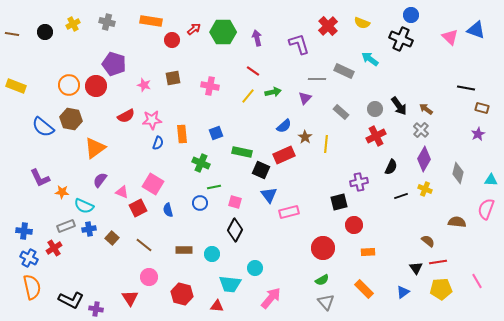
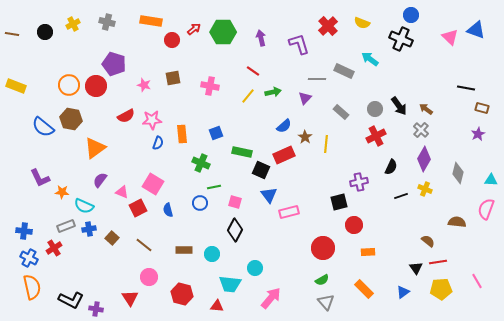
purple arrow at (257, 38): moved 4 px right
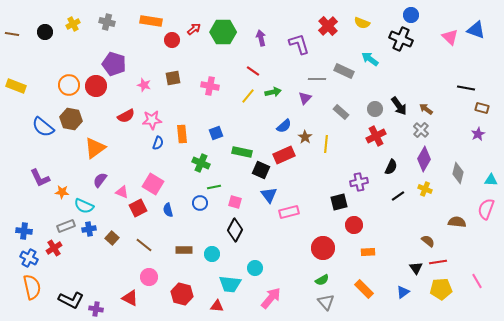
black line at (401, 196): moved 3 px left; rotated 16 degrees counterclockwise
red triangle at (130, 298): rotated 30 degrees counterclockwise
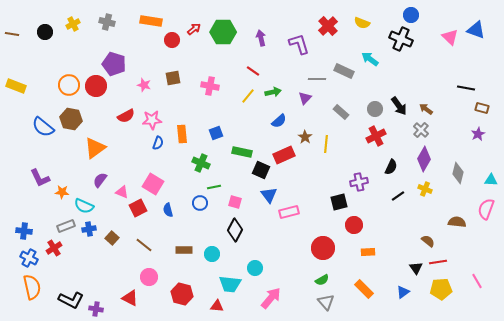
blue semicircle at (284, 126): moved 5 px left, 5 px up
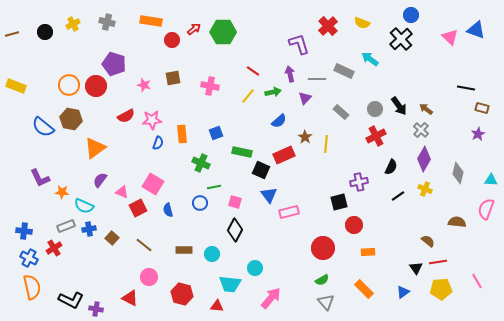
brown line at (12, 34): rotated 24 degrees counterclockwise
purple arrow at (261, 38): moved 29 px right, 36 px down
black cross at (401, 39): rotated 25 degrees clockwise
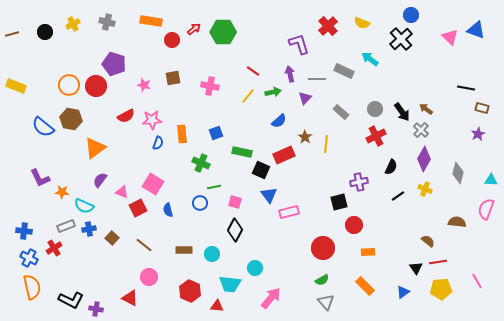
black arrow at (399, 106): moved 3 px right, 6 px down
orange rectangle at (364, 289): moved 1 px right, 3 px up
red hexagon at (182, 294): moved 8 px right, 3 px up; rotated 10 degrees clockwise
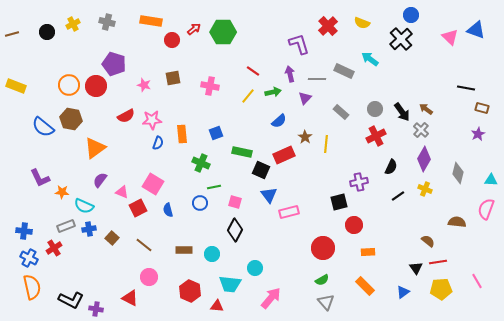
black circle at (45, 32): moved 2 px right
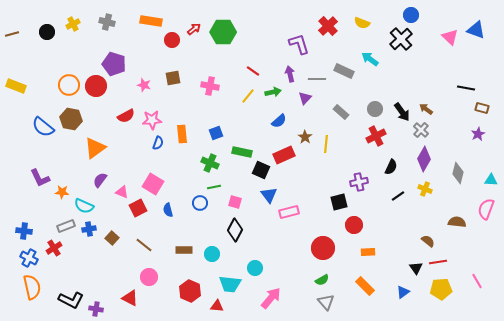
green cross at (201, 163): moved 9 px right
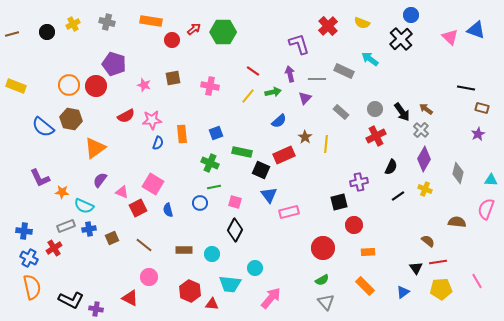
brown square at (112, 238): rotated 24 degrees clockwise
red triangle at (217, 306): moved 5 px left, 2 px up
